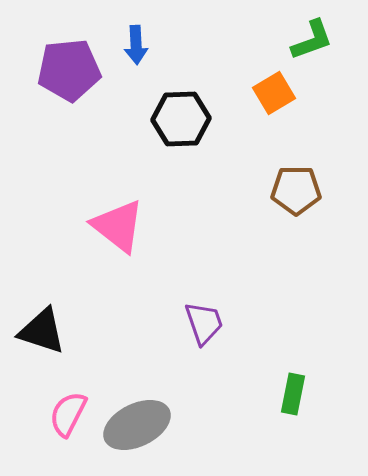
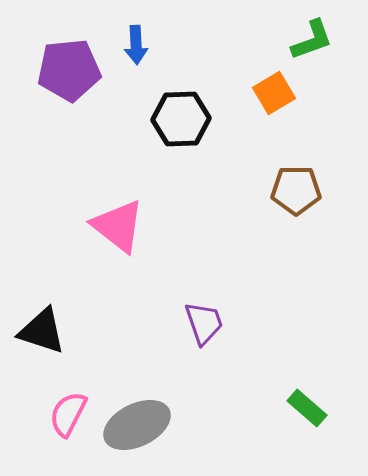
green rectangle: moved 14 px right, 14 px down; rotated 60 degrees counterclockwise
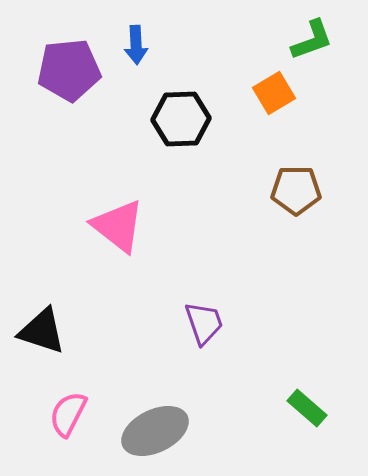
gray ellipse: moved 18 px right, 6 px down
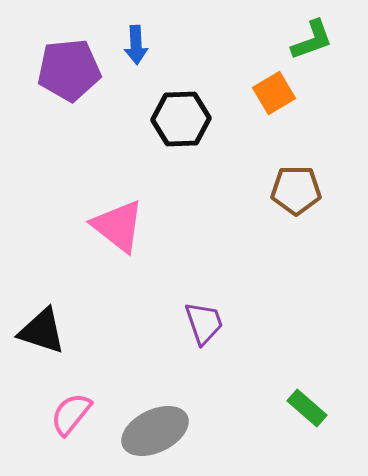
pink semicircle: moved 3 px right; rotated 12 degrees clockwise
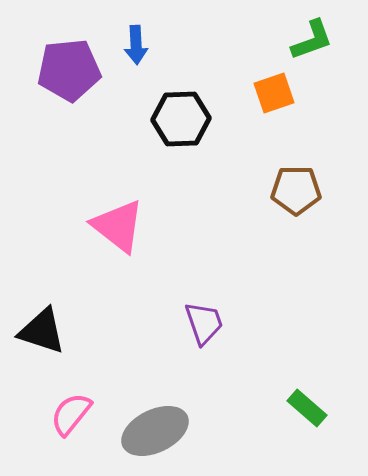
orange square: rotated 12 degrees clockwise
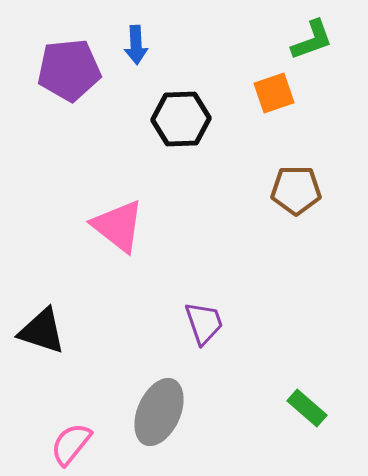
pink semicircle: moved 30 px down
gray ellipse: moved 4 px right, 19 px up; rotated 40 degrees counterclockwise
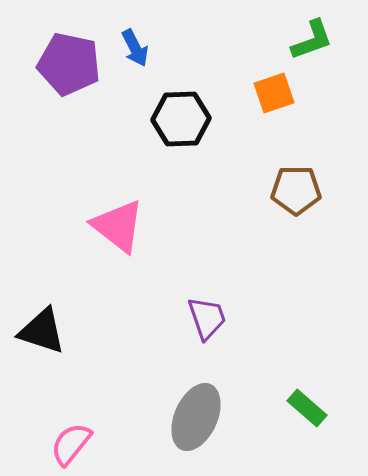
blue arrow: moved 1 px left, 3 px down; rotated 24 degrees counterclockwise
purple pentagon: moved 6 px up; rotated 18 degrees clockwise
purple trapezoid: moved 3 px right, 5 px up
gray ellipse: moved 37 px right, 5 px down
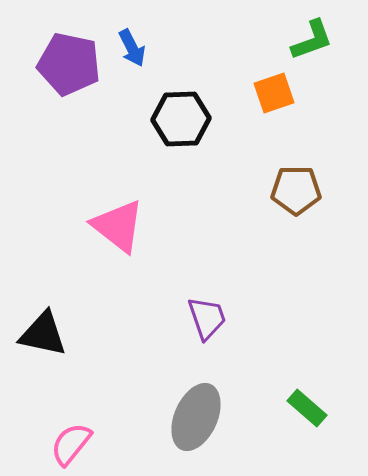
blue arrow: moved 3 px left
black triangle: moved 1 px right, 3 px down; rotated 6 degrees counterclockwise
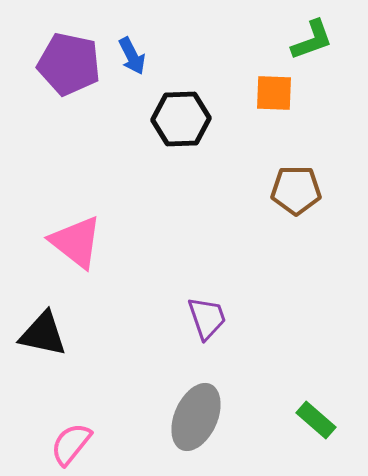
blue arrow: moved 8 px down
orange square: rotated 21 degrees clockwise
pink triangle: moved 42 px left, 16 px down
green rectangle: moved 9 px right, 12 px down
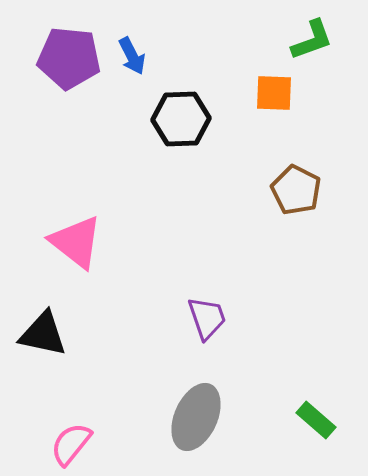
purple pentagon: moved 6 px up; rotated 6 degrees counterclockwise
brown pentagon: rotated 27 degrees clockwise
